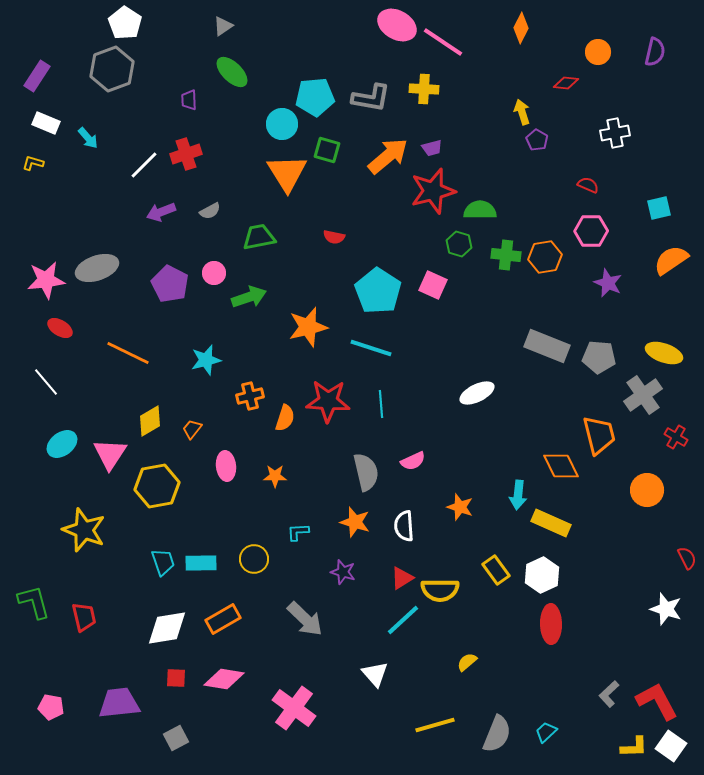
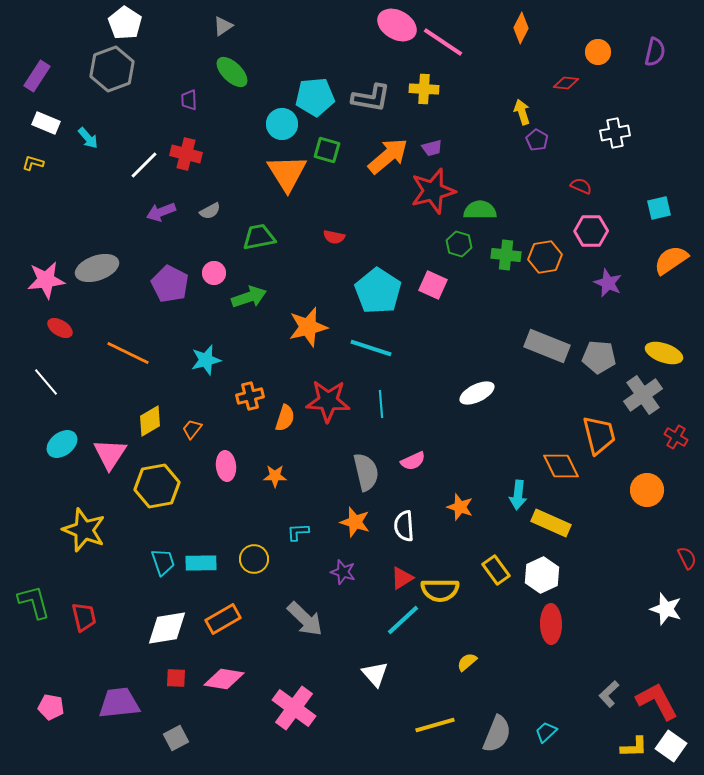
red cross at (186, 154): rotated 32 degrees clockwise
red semicircle at (588, 185): moved 7 px left, 1 px down
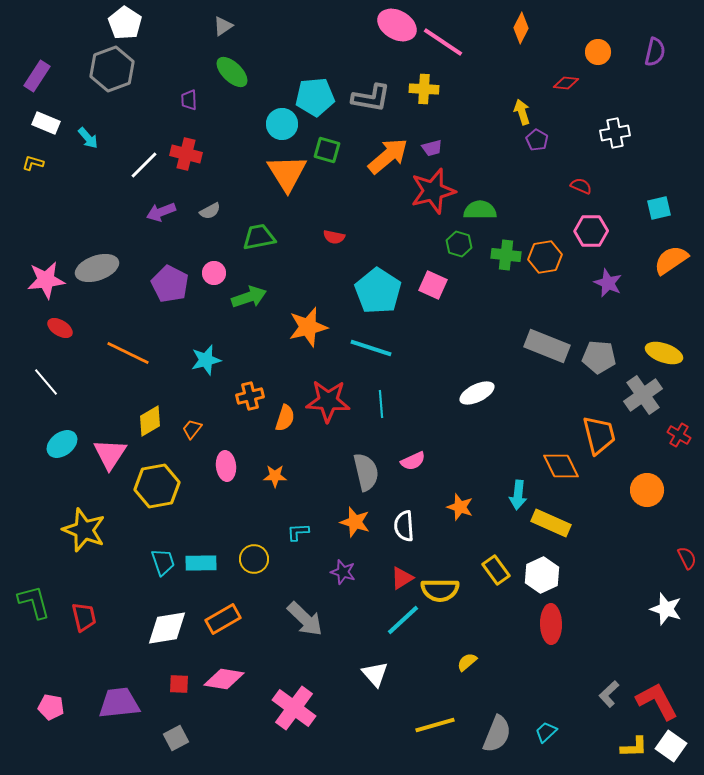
red cross at (676, 437): moved 3 px right, 2 px up
red square at (176, 678): moved 3 px right, 6 px down
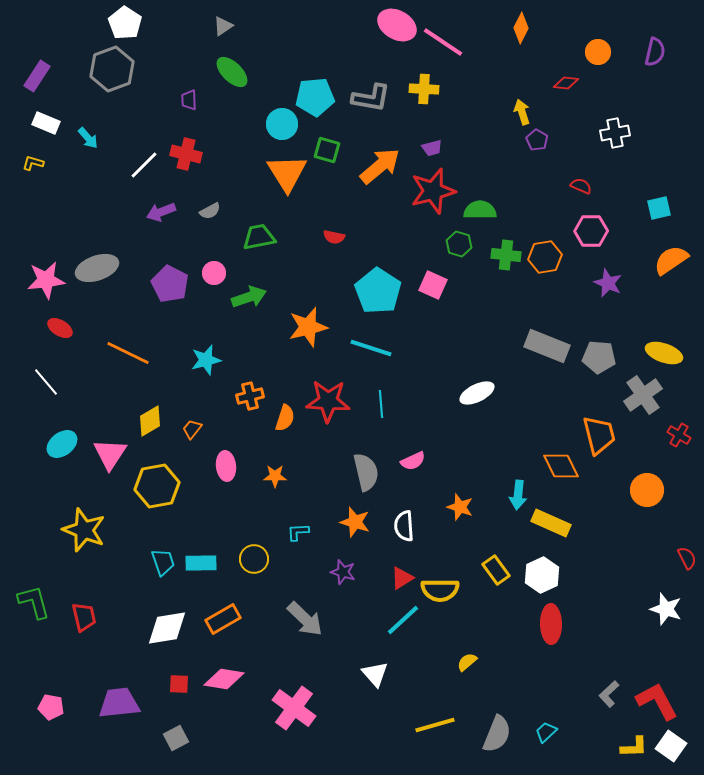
orange arrow at (388, 156): moved 8 px left, 10 px down
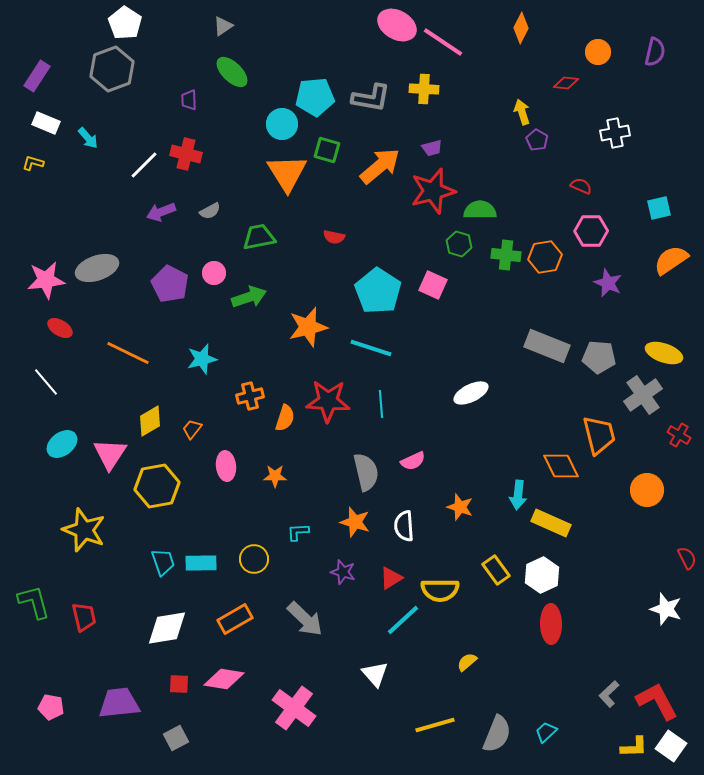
cyan star at (206, 360): moved 4 px left, 1 px up
white ellipse at (477, 393): moved 6 px left
red triangle at (402, 578): moved 11 px left
orange rectangle at (223, 619): moved 12 px right
